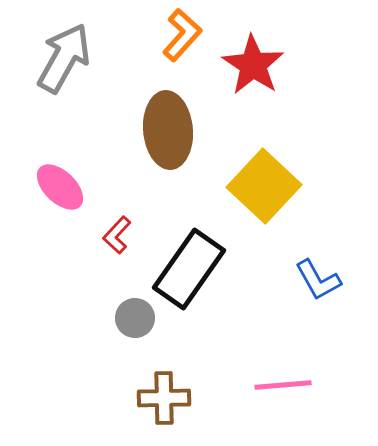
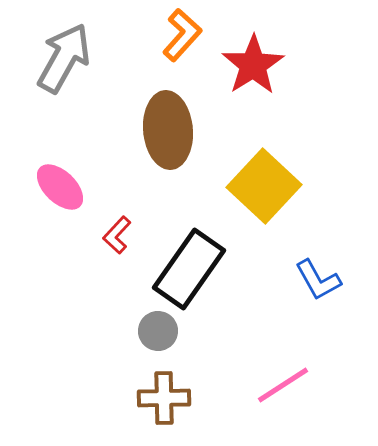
red star: rotated 6 degrees clockwise
gray circle: moved 23 px right, 13 px down
pink line: rotated 28 degrees counterclockwise
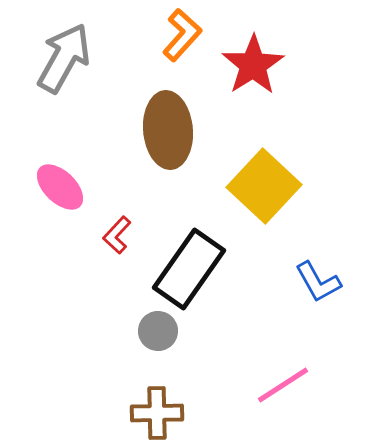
blue L-shape: moved 2 px down
brown cross: moved 7 px left, 15 px down
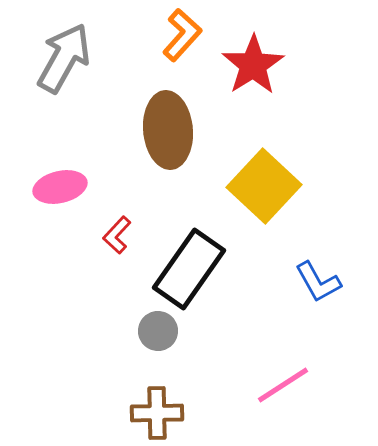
pink ellipse: rotated 57 degrees counterclockwise
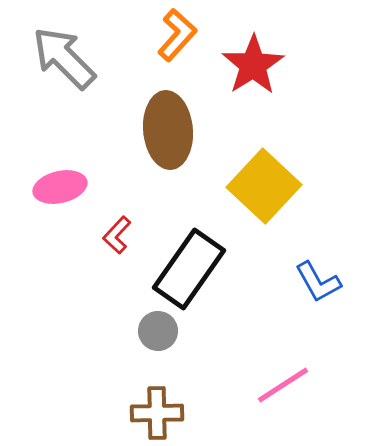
orange L-shape: moved 5 px left
gray arrow: rotated 74 degrees counterclockwise
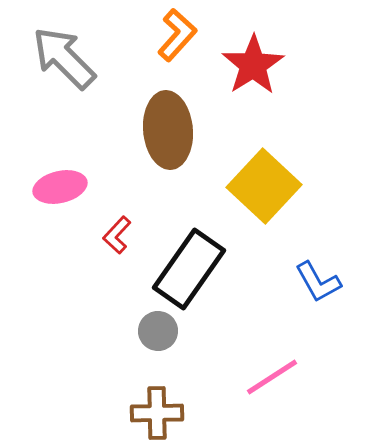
pink line: moved 11 px left, 8 px up
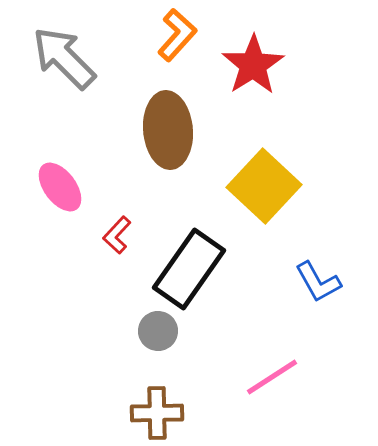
pink ellipse: rotated 66 degrees clockwise
